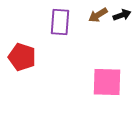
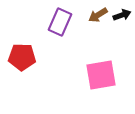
purple rectangle: rotated 20 degrees clockwise
red pentagon: rotated 16 degrees counterclockwise
pink square: moved 6 px left, 7 px up; rotated 12 degrees counterclockwise
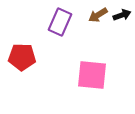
pink square: moved 9 px left; rotated 16 degrees clockwise
